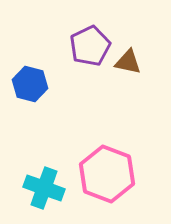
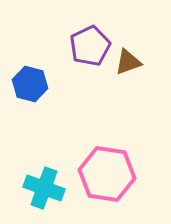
brown triangle: rotated 32 degrees counterclockwise
pink hexagon: rotated 12 degrees counterclockwise
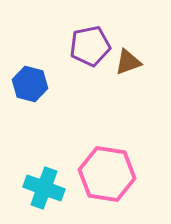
purple pentagon: rotated 15 degrees clockwise
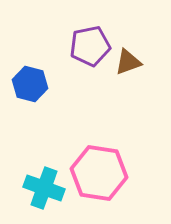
pink hexagon: moved 8 px left, 1 px up
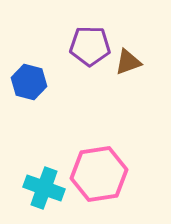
purple pentagon: rotated 12 degrees clockwise
blue hexagon: moved 1 px left, 2 px up
pink hexagon: moved 1 px down; rotated 18 degrees counterclockwise
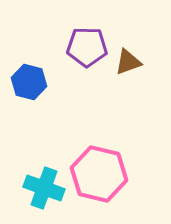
purple pentagon: moved 3 px left, 1 px down
pink hexagon: rotated 22 degrees clockwise
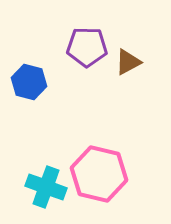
brown triangle: rotated 8 degrees counterclockwise
cyan cross: moved 2 px right, 1 px up
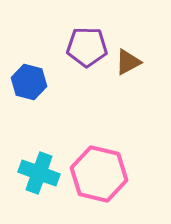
cyan cross: moved 7 px left, 14 px up
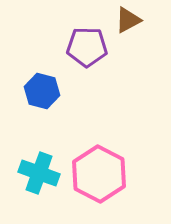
brown triangle: moved 42 px up
blue hexagon: moved 13 px right, 9 px down
pink hexagon: rotated 14 degrees clockwise
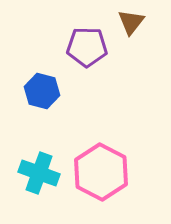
brown triangle: moved 3 px right, 2 px down; rotated 24 degrees counterclockwise
pink hexagon: moved 2 px right, 2 px up
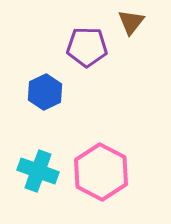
blue hexagon: moved 3 px right, 1 px down; rotated 20 degrees clockwise
cyan cross: moved 1 px left, 2 px up
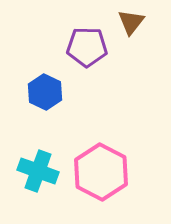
blue hexagon: rotated 8 degrees counterclockwise
